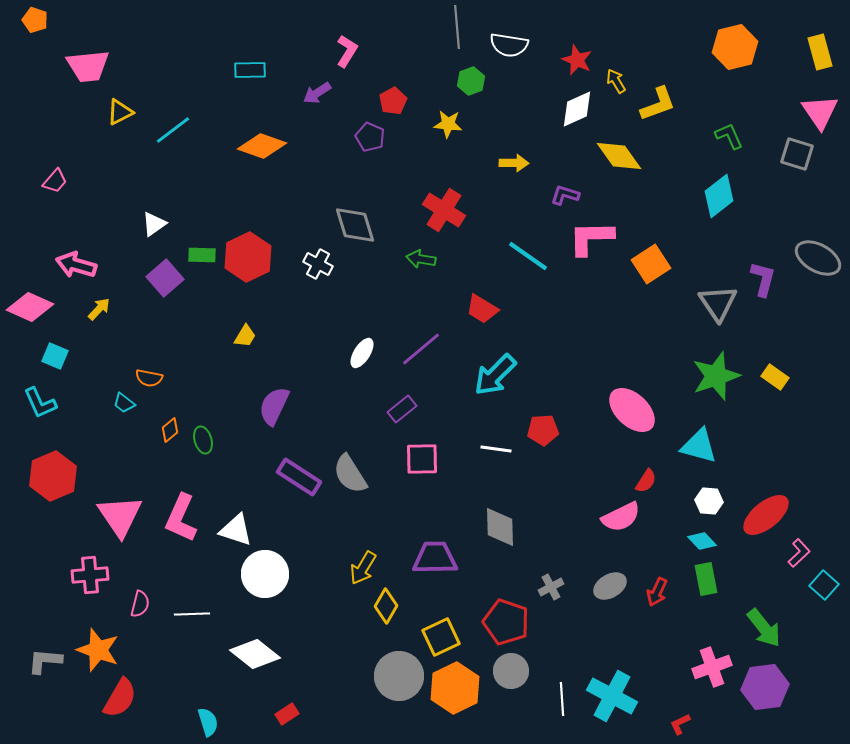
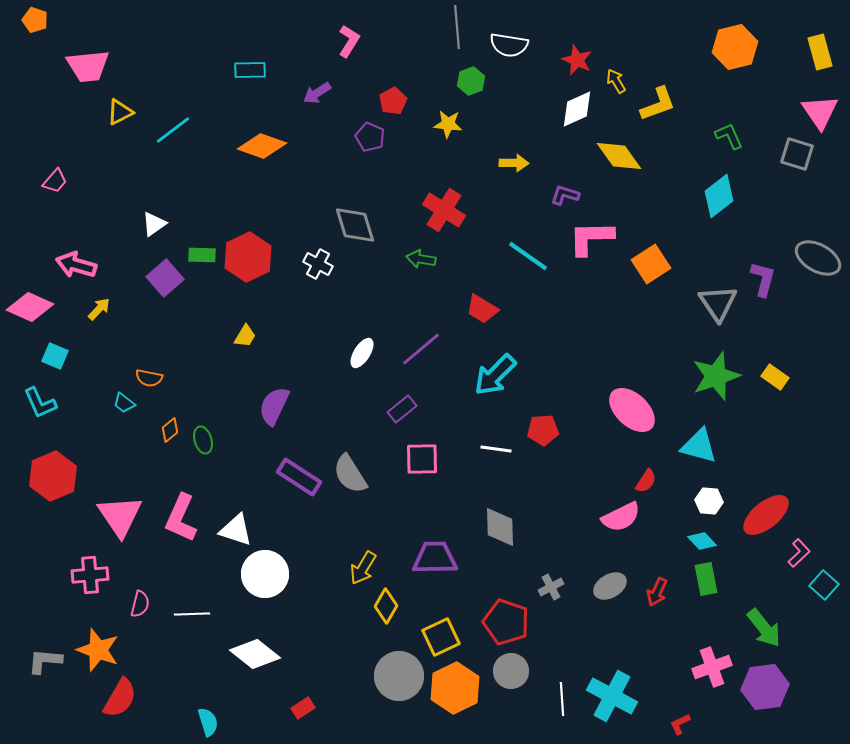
pink L-shape at (347, 51): moved 2 px right, 10 px up
red rectangle at (287, 714): moved 16 px right, 6 px up
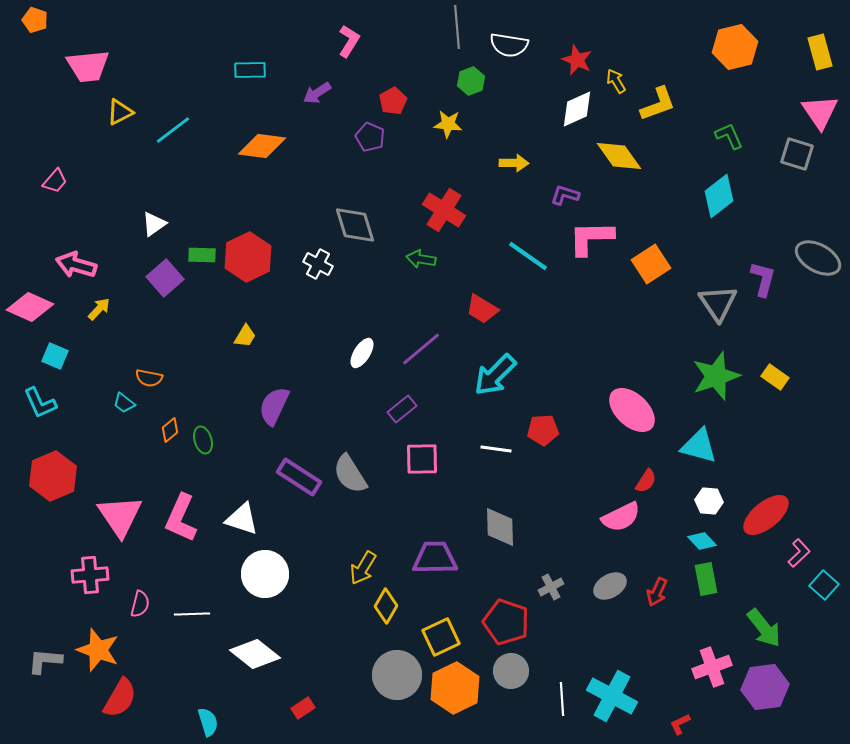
orange diamond at (262, 146): rotated 12 degrees counterclockwise
white triangle at (236, 530): moved 6 px right, 11 px up
gray circle at (399, 676): moved 2 px left, 1 px up
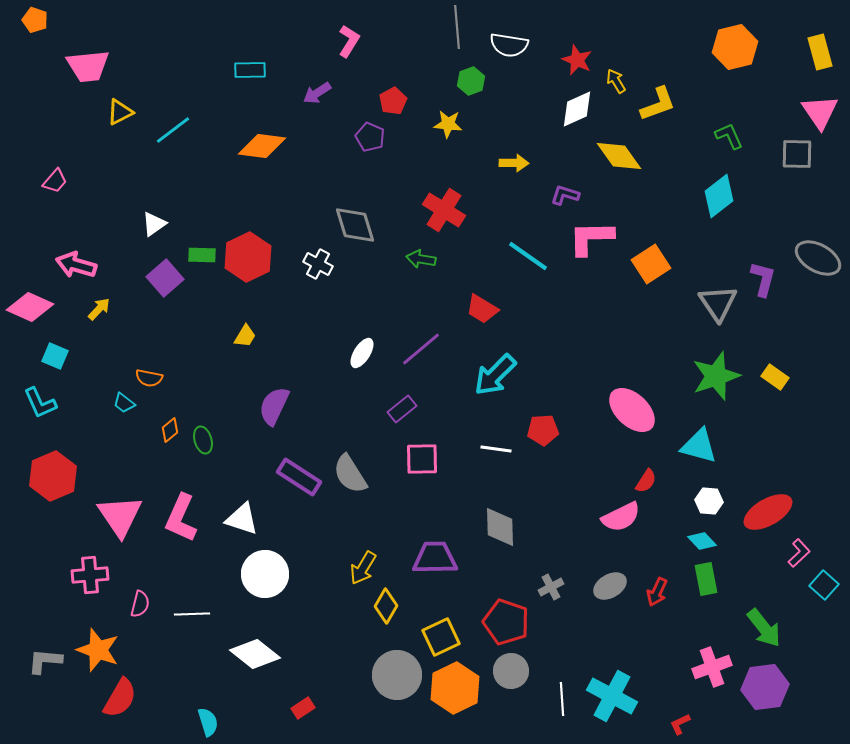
gray square at (797, 154): rotated 16 degrees counterclockwise
red ellipse at (766, 515): moved 2 px right, 3 px up; rotated 9 degrees clockwise
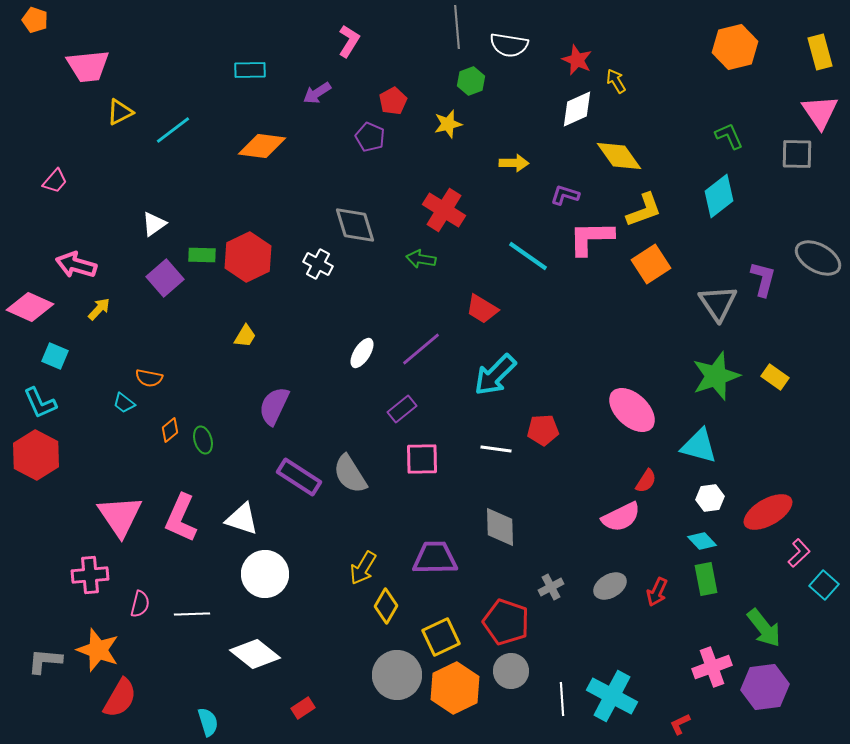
yellow L-shape at (658, 104): moved 14 px left, 106 px down
yellow star at (448, 124): rotated 20 degrees counterclockwise
red hexagon at (53, 476): moved 17 px left, 21 px up; rotated 9 degrees counterclockwise
white hexagon at (709, 501): moved 1 px right, 3 px up; rotated 12 degrees counterclockwise
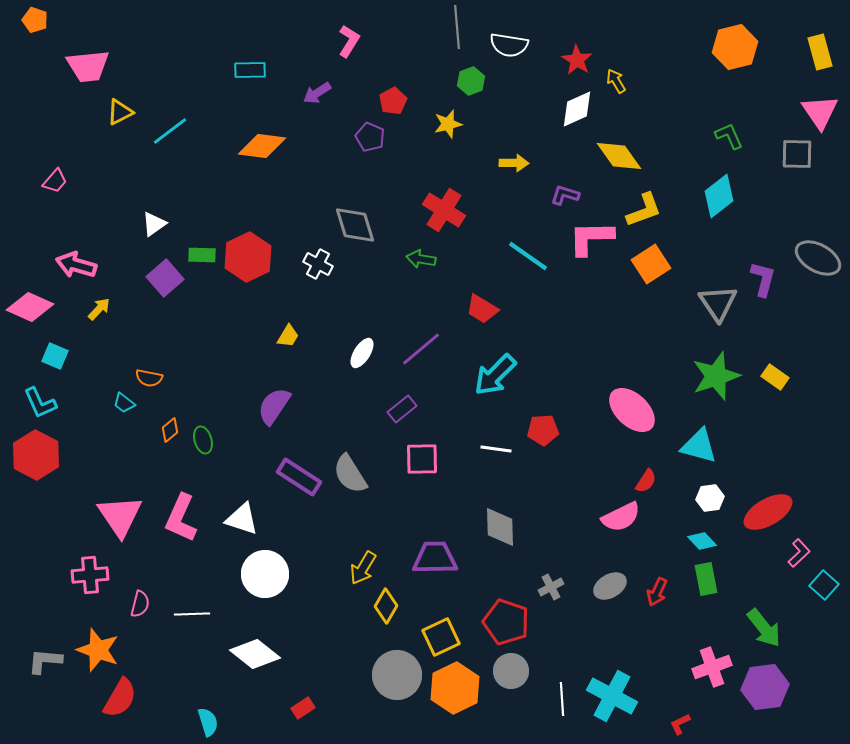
red star at (577, 60): rotated 8 degrees clockwise
cyan line at (173, 130): moved 3 px left, 1 px down
yellow trapezoid at (245, 336): moved 43 px right
purple semicircle at (274, 406): rotated 9 degrees clockwise
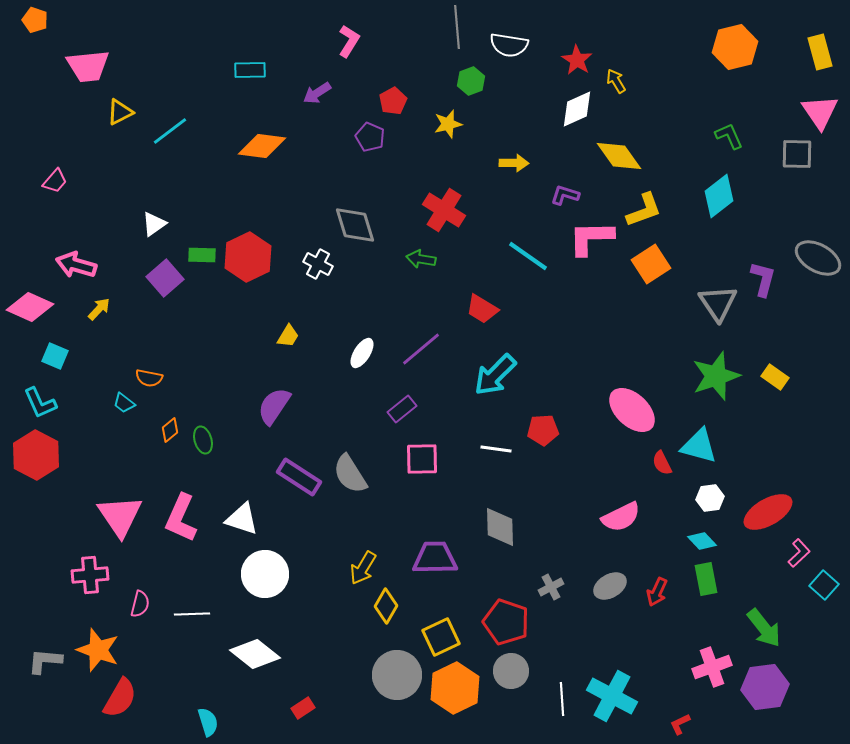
red semicircle at (646, 481): moved 16 px right, 18 px up; rotated 120 degrees clockwise
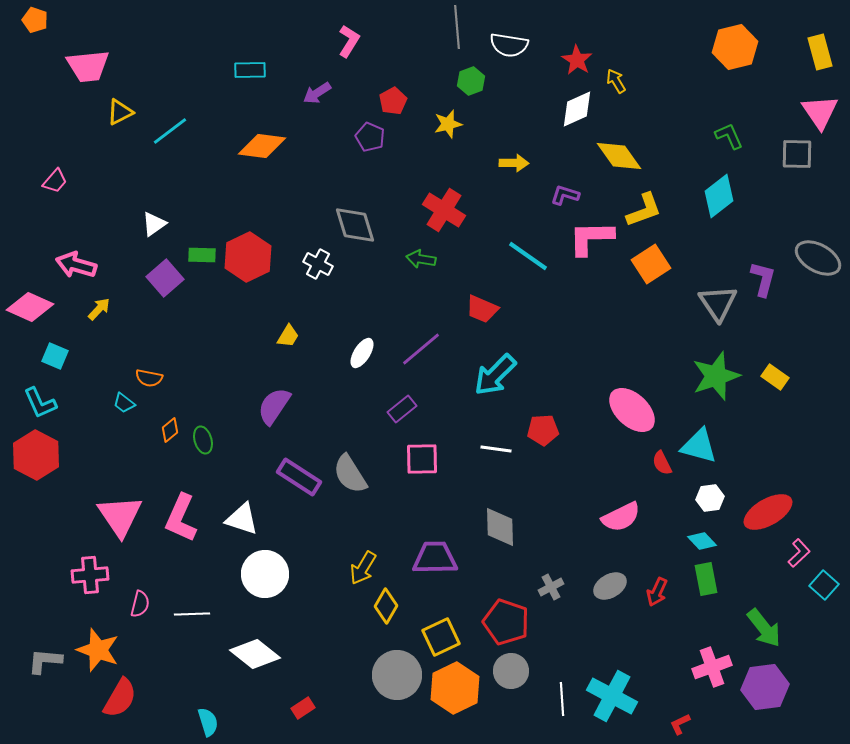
red trapezoid at (482, 309): rotated 8 degrees counterclockwise
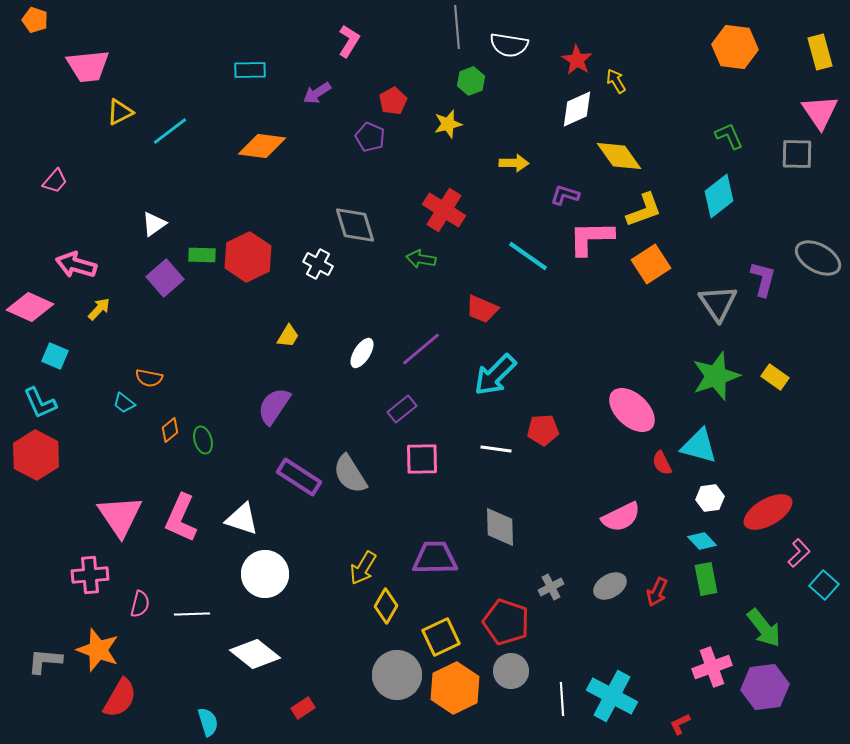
orange hexagon at (735, 47): rotated 21 degrees clockwise
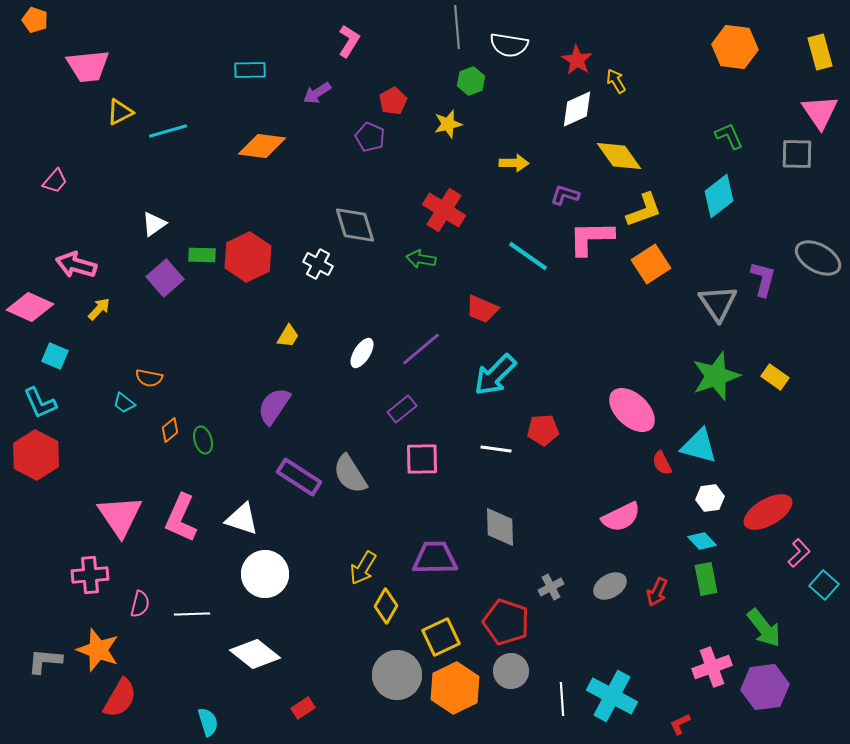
cyan line at (170, 131): moved 2 px left; rotated 21 degrees clockwise
